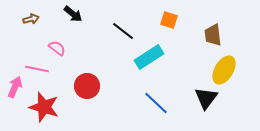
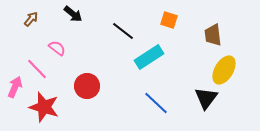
brown arrow: rotated 35 degrees counterclockwise
pink line: rotated 35 degrees clockwise
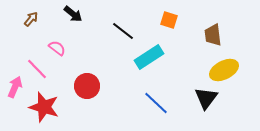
yellow ellipse: rotated 32 degrees clockwise
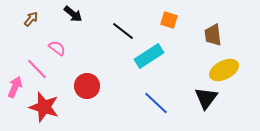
cyan rectangle: moved 1 px up
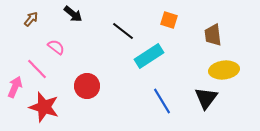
pink semicircle: moved 1 px left, 1 px up
yellow ellipse: rotated 20 degrees clockwise
blue line: moved 6 px right, 2 px up; rotated 16 degrees clockwise
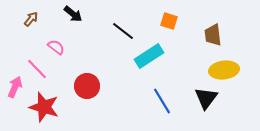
orange square: moved 1 px down
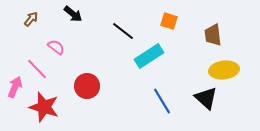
black triangle: rotated 25 degrees counterclockwise
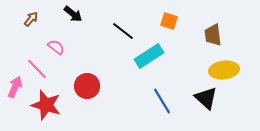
red star: moved 2 px right, 2 px up
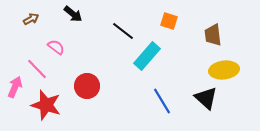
brown arrow: rotated 21 degrees clockwise
cyan rectangle: moved 2 px left; rotated 16 degrees counterclockwise
